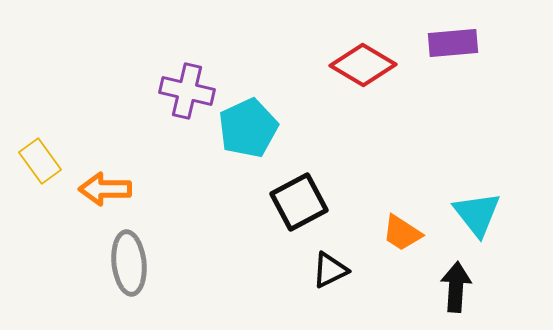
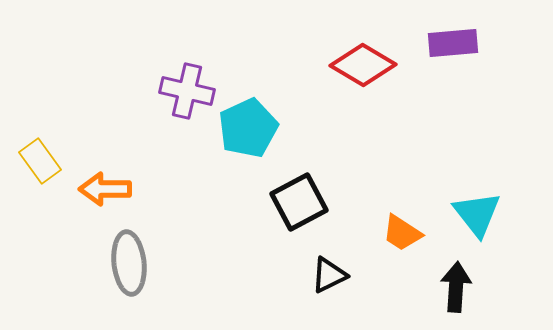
black triangle: moved 1 px left, 5 px down
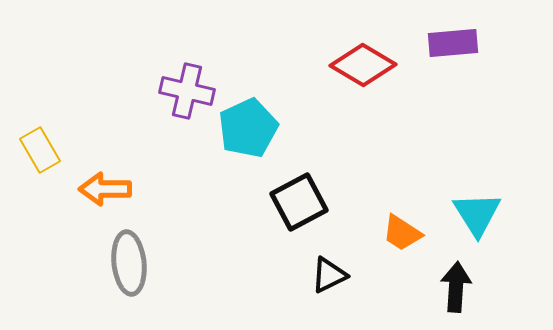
yellow rectangle: moved 11 px up; rotated 6 degrees clockwise
cyan triangle: rotated 6 degrees clockwise
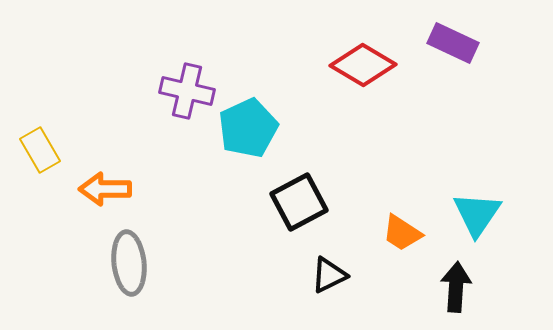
purple rectangle: rotated 30 degrees clockwise
cyan triangle: rotated 6 degrees clockwise
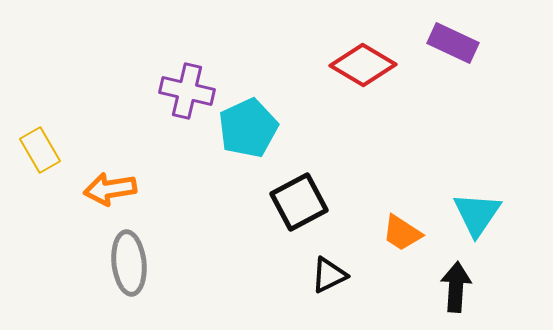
orange arrow: moved 5 px right; rotated 9 degrees counterclockwise
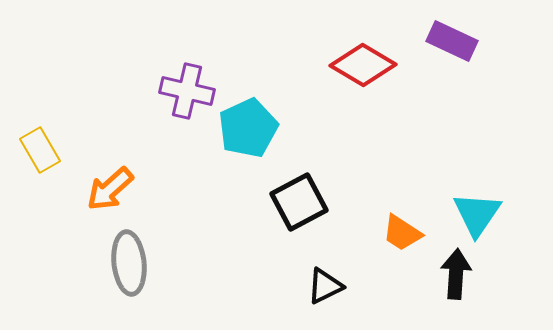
purple rectangle: moved 1 px left, 2 px up
orange arrow: rotated 33 degrees counterclockwise
black triangle: moved 4 px left, 11 px down
black arrow: moved 13 px up
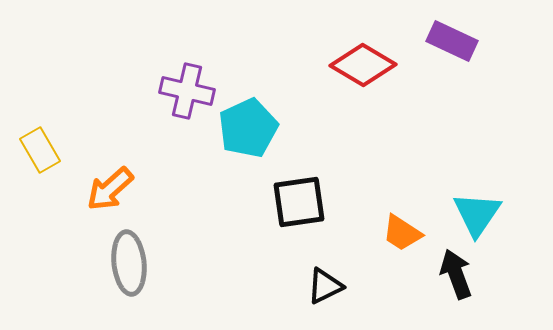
black square: rotated 20 degrees clockwise
black arrow: rotated 24 degrees counterclockwise
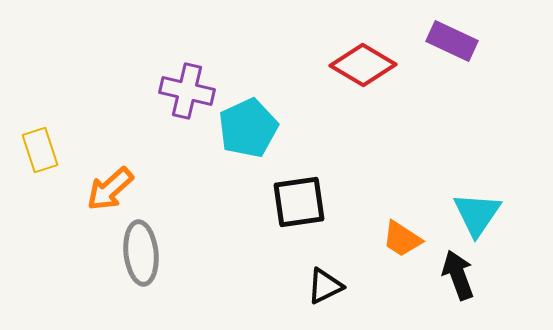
yellow rectangle: rotated 12 degrees clockwise
orange trapezoid: moved 6 px down
gray ellipse: moved 12 px right, 10 px up
black arrow: moved 2 px right, 1 px down
